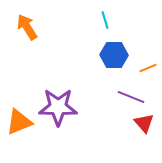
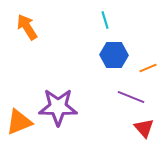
red triangle: moved 5 px down
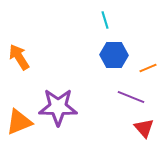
orange arrow: moved 8 px left, 30 px down
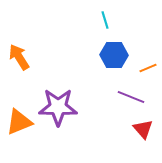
red triangle: moved 1 px left, 1 px down
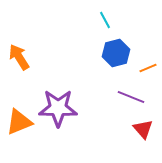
cyan line: rotated 12 degrees counterclockwise
blue hexagon: moved 2 px right, 2 px up; rotated 16 degrees counterclockwise
purple star: moved 1 px down
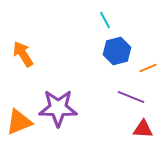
blue hexagon: moved 1 px right, 2 px up
orange arrow: moved 4 px right, 3 px up
red triangle: rotated 45 degrees counterclockwise
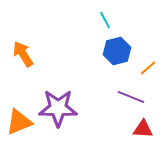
orange line: rotated 18 degrees counterclockwise
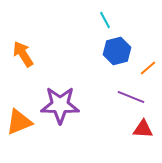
purple star: moved 2 px right, 3 px up
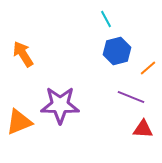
cyan line: moved 1 px right, 1 px up
